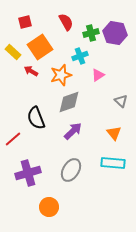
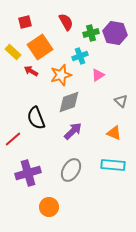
orange triangle: rotated 28 degrees counterclockwise
cyan rectangle: moved 2 px down
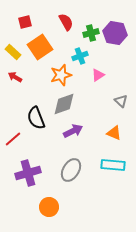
red arrow: moved 16 px left, 6 px down
gray diamond: moved 5 px left, 2 px down
purple arrow: rotated 18 degrees clockwise
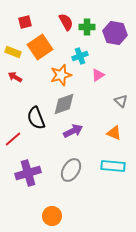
green cross: moved 4 px left, 6 px up; rotated 14 degrees clockwise
yellow rectangle: rotated 21 degrees counterclockwise
cyan rectangle: moved 1 px down
orange circle: moved 3 px right, 9 px down
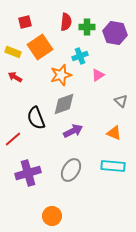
red semicircle: rotated 36 degrees clockwise
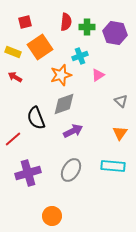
orange triangle: moved 6 px right; rotated 42 degrees clockwise
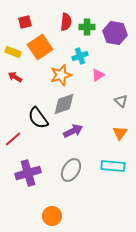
black semicircle: moved 2 px right; rotated 15 degrees counterclockwise
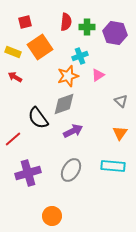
orange star: moved 7 px right, 1 px down
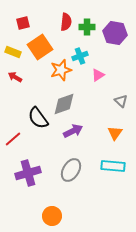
red square: moved 2 px left, 1 px down
orange star: moved 7 px left, 6 px up
orange triangle: moved 5 px left
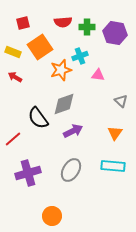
red semicircle: moved 3 px left; rotated 78 degrees clockwise
pink triangle: rotated 40 degrees clockwise
